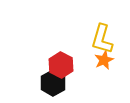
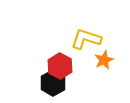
yellow L-shape: moved 16 px left; rotated 92 degrees clockwise
red hexagon: moved 1 px left, 1 px down
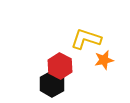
orange star: rotated 12 degrees clockwise
black hexagon: moved 1 px left, 1 px down
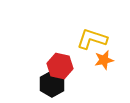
yellow L-shape: moved 6 px right
red hexagon: rotated 15 degrees counterclockwise
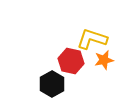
red hexagon: moved 11 px right, 5 px up
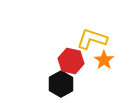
orange star: rotated 24 degrees counterclockwise
black hexagon: moved 9 px right
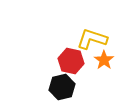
black hexagon: moved 1 px right, 3 px down; rotated 15 degrees clockwise
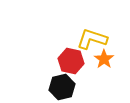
orange star: moved 1 px up
